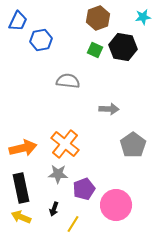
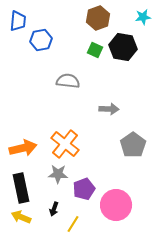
blue trapezoid: rotated 20 degrees counterclockwise
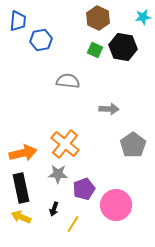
brown hexagon: rotated 15 degrees counterclockwise
orange arrow: moved 5 px down
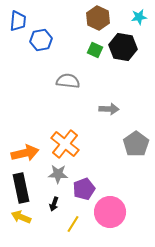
cyan star: moved 4 px left
gray pentagon: moved 3 px right, 1 px up
orange arrow: moved 2 px right
pink circle: moved 6 px left, 7 px down
black arrow: moved 5 px up
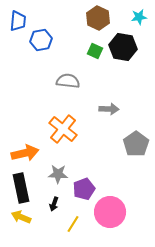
green square: moved 1 px down
orange cross: moved 2 px left, 15 px up
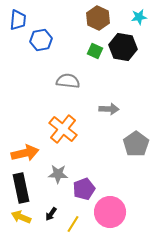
blue trapezoid: moved 1 px up
black arrow: moved 3 px left, 10 px down; rotated 16 degrees clockwise
